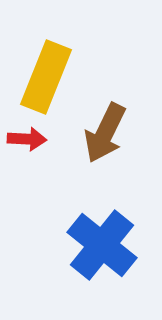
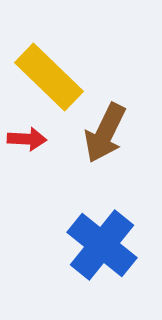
yellow rectangle: moved 3 px right; rotated 68 degrees counterclockwise
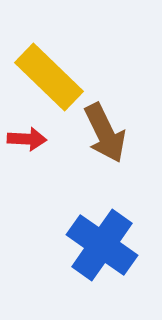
brown arrow: rotated 52 degrees counterclockwise
blue cross: rotated 4 degrees counterclockwise
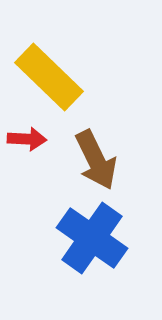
brown arrow: moved 9 px left, 27 px down
blue cross: moved 10 px left, 7 px up
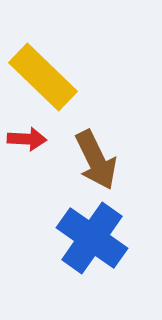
yellow rectangle: moved 6 px left
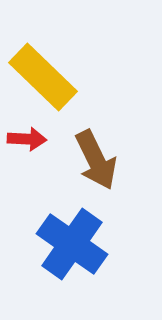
blue cross: moved 20 px left, 6 px down
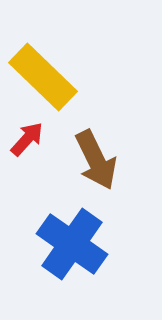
red arrow: rotated 51 degrees counterclockwise
